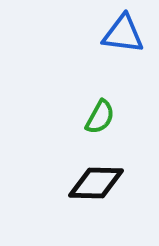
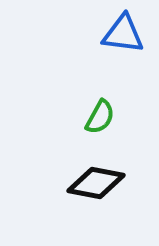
black diamond: rotated 10 degrees clockwise
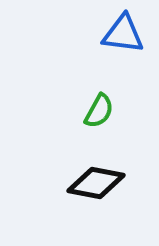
green semicircle: moved 1 px left, 6 px up
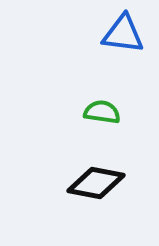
green semicircle: moved 3 px right, 1 px down; rotated 111 degrees counterclockwise
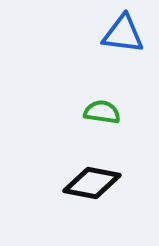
black diamond: moved 4 px left
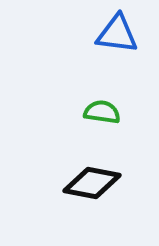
blue triangle: moved 6 px left
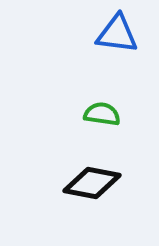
green semicircle: moved 2 px down
